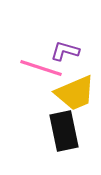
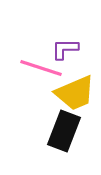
purple L-shape: moved 2 px up; rotated 16 degrees counterclockwise
black rectangle: rotated 33 degrees clockwise
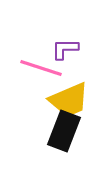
yellow trapezoid: moved 6 px left, 7 px down
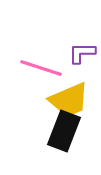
purple L-shape: moved 17 px right, 4 px down
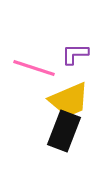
purple L-shape: moved 7 px left, 1 px down
pink line: moved 7 px left
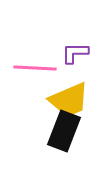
purple L-shape: moved 1 px up
pink line: moved 1 px right; rotated 15 degrees counterclockwise
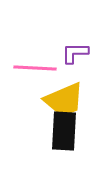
yellow trapezoid: moved 5 px left
black rectangle: rotated 18 degrees counterclockwise
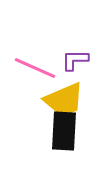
purple L-shape: moved 7 px down
pink line: rotated 21 degrees clockwise
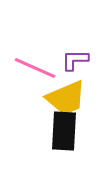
yellow trapezoid: moved 2 px right, 2 px up
